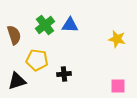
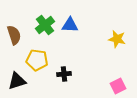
pink square: rotated 28 degrees counterclockwise
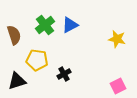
blue triangle: rotated 30 degrees counterclockwise
black cross: rotated 24 degrees counterclockwise
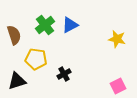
yellow pentagon: moved 1 px left, 1 px up
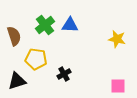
blue triangle: rotated 30 degrees clockwise
brown semicircle: moved 1 px down
pink square: rotated 28 degrees clockwise
